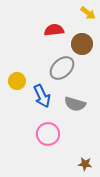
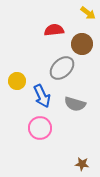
pink circle: moved 8 px left, 6 px up
brown star: moved 3 px left
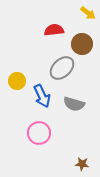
gray semicircle: moved 1 px left
pink circle: moved 1 px left, 5 px down
